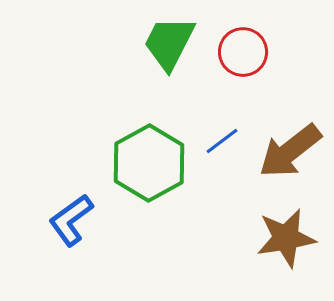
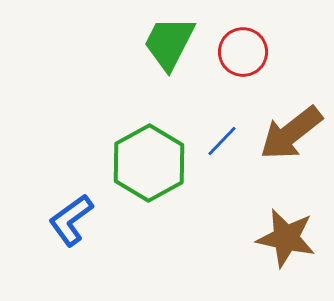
blue line: rotated 9 degrees counterclockwise
brown arrow: moved 1 px right, 18 px up
brown star: rotated 22 degrees clockwise
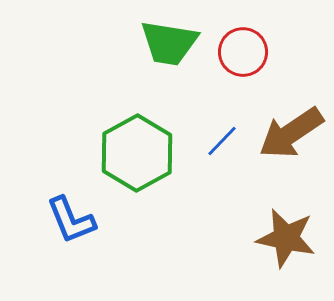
green trapezoid: rotated 108 degrees counterclockwise
brown arrow: rotated 4 degrees clockwise
green hexagon: moved 12 px left, 10 px up
blue L-shape: rotated 76 degrees counterclockwise
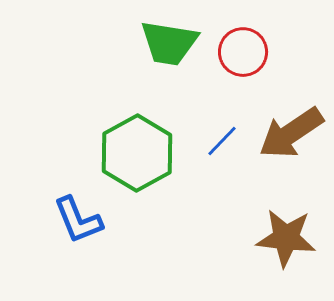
blue L-shape: moved 7 px right
brown star: rotated 6 degrees counterclockwise
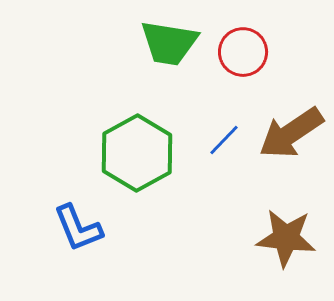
blue line: moved 2 px right, 1 px up
blue L-shape: moved 8 px down
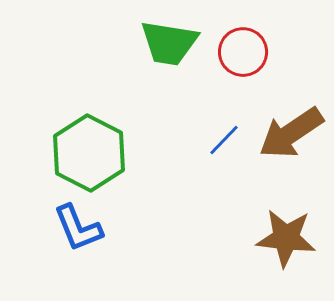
green hexagon: moved 48 px left; rotated 4 degrees counterclockwise
